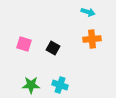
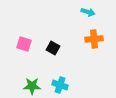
orange cross: moved 2 px right
green star: moved 1 px right, 1 px down
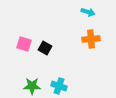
orange cross: moved 3 px left
black square: moved 8 px left
cyan cross: moved 1 px left, 1 px down
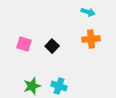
black square: moved 7 px right, 2 px up; rotated 16 degrees clockwise
green star: rotated 18 degrees counterclockwise
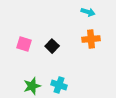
cyan cross: moved 1 px up
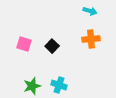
cyan arrow: moved 2 px right, 1 px up
